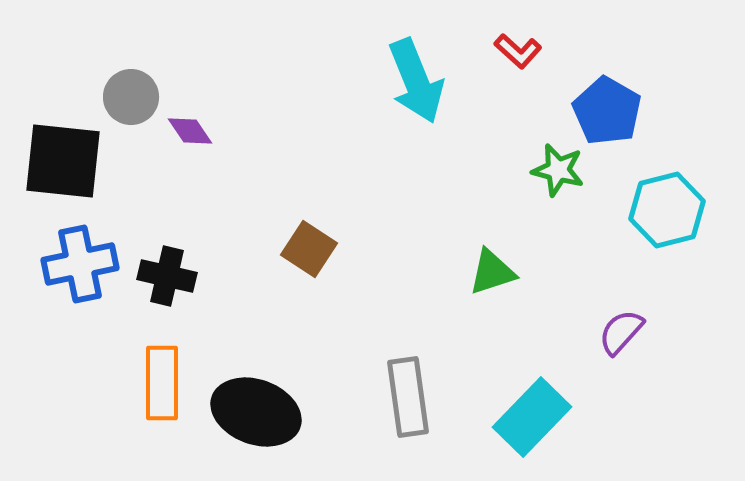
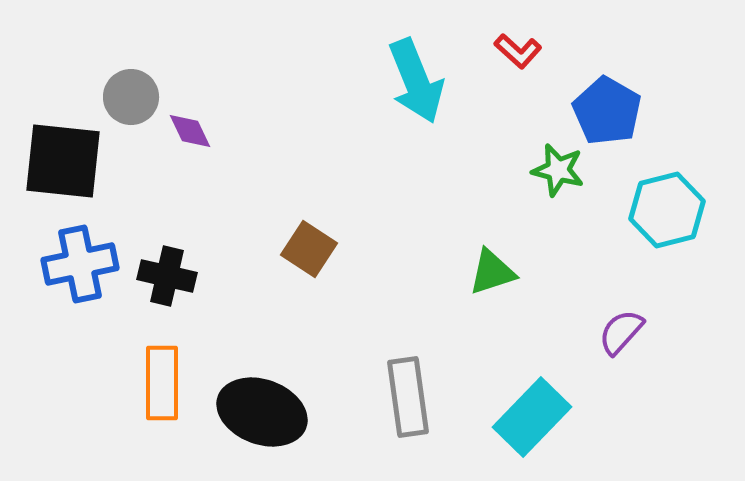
purple diamond: rotated 9 degrees clockwise
black ellipse: moved 6 px right
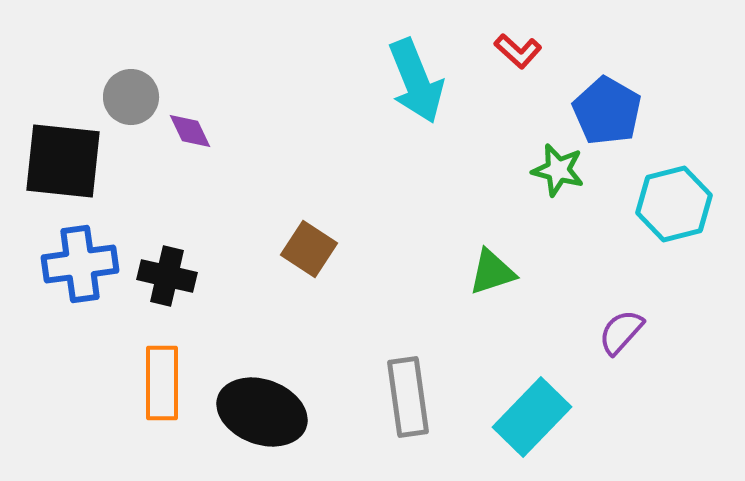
cyan hexagon: moved 7 px right, 6 px up
blue cross: rotated 4 degrees clockwise
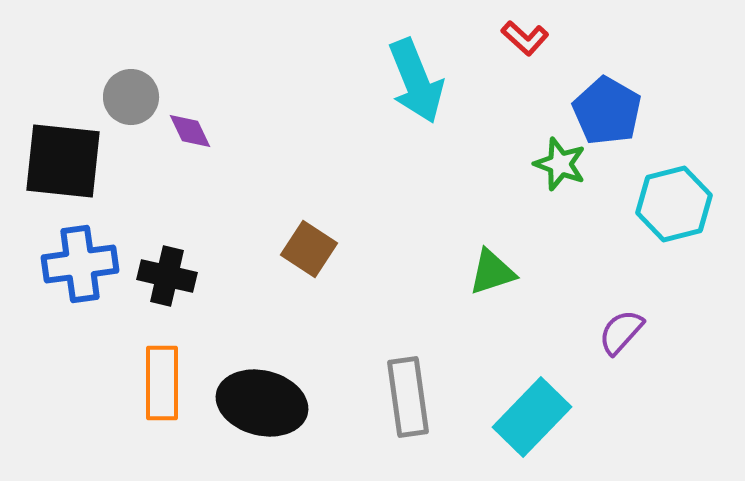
red L-shape: moved 7 px right, 13 px up
green star: moved 2 px right, 6 px up; rotated 6 degrees clockwise
black ellipse: moved 9 px up; rotated 6 degrees counterclockwise
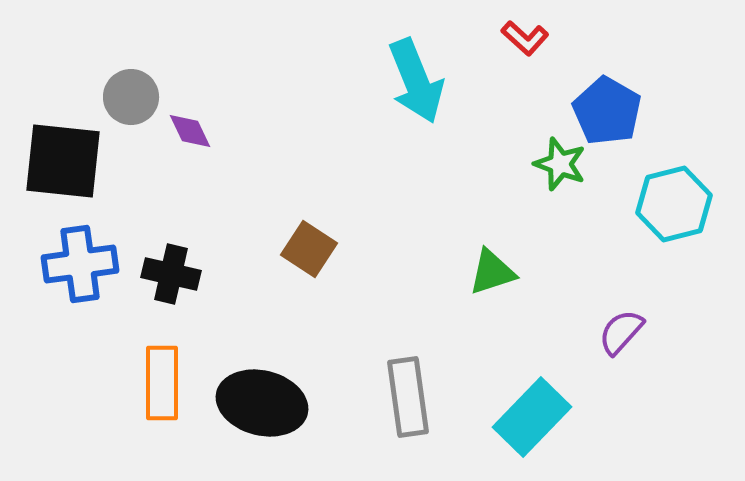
black cross: moved 4 px right, 2 px up
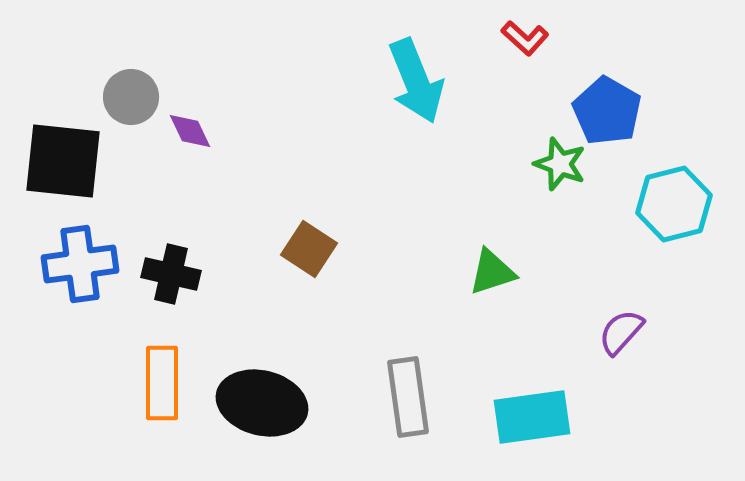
cyan rectangle: rotated 38 degrees clockwise
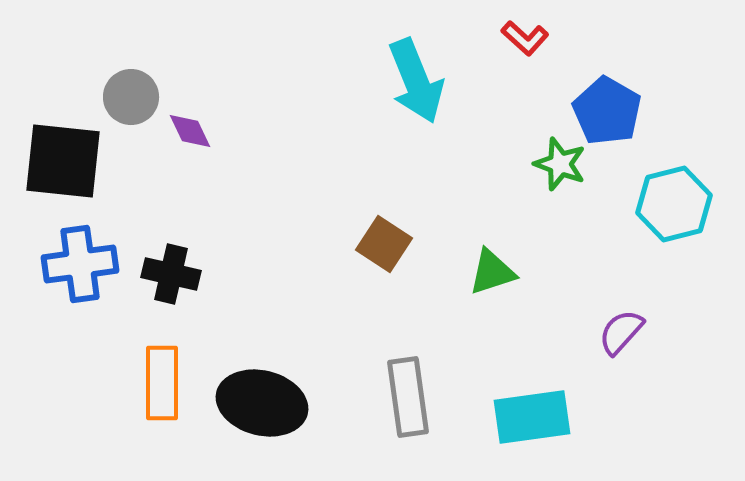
brown square: moved 75 px right, 5 px up
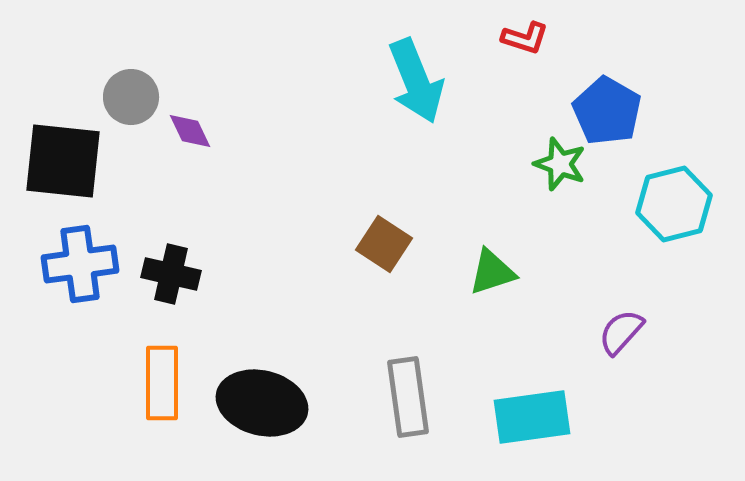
red L-shape: rotated 24 degrees counterclockwise
